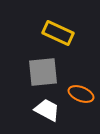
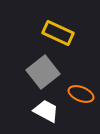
gray square: rotated 32 degrees counterclockwise
white trapezoid: moved 1 px left, 1 px down
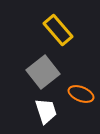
yellow rectangle: moved 3 px up; rotated 24 degrees clockwise
white trapezoid: rotated 44 degrees clockwise
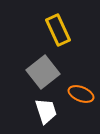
yellow rectangle: rotated 16 degrees clockwise
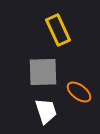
gray square: rotated 36 degrees clockwise
orange ellipse: moved 2 px left, 2 px up; rotated 15 degrees clockwise
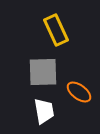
yellow rectangle: moved 2 px left
white trapezoid: moved 2 px left; rotated 8 degrees clockwise
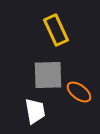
gray square: moved 5 px right, 3 px down
white trapezoid: moved 9 px left
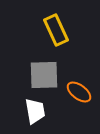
gray square: moved 4 px left
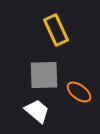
white trapezoid: moved 2 px right; rotated 40 degrees counterclockwise
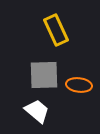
orange ellipse: moved 7 px up; rotated 30 degrees counterclockwise
